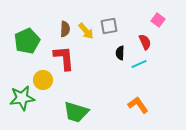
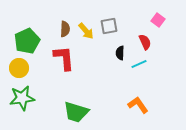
yellow circle: moved 24 px left, 12 px up
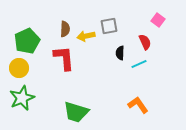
yellow arrow: moved 5 px down; rotated 120 degrees clockwise
green star: rotated 15 degrees counterclockwise
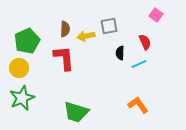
pink square: moved 2 px left, 5 px up
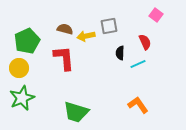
brown semicircle: rotated 77 degrees counterclockwise
cyan line: moved 1 px left
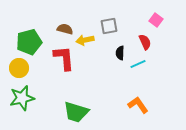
pink square: moved 5 px down
yellow arrow: moved 1 px left, 4 px down
green pentagon: moved 2 px right, 1 px down; rotated 10 degrees clockwise
green star: rotated 10 degrees clockwise
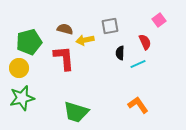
pink square: moved 3 px right; rotated 16 degrees clockwise
gray square: moved 1 px right
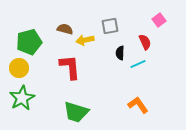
red L-shape: moved 6 px right, 9 px down
green star: rotated 15 degrees counterclockwise
